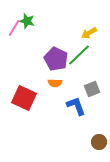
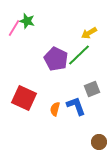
orange semicircle: moved 26 px down; rotated 104 degrees clockwise
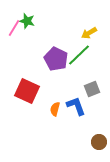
red square: moved 3 px right, 7 px up
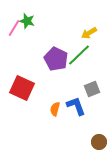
red square: moved 5 px left, 3 px up
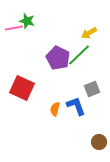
pink line: rotated 48 degrees clockwise
purple pentagon: moved 2 px right, 1 px up
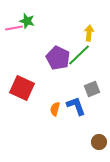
yellow arrow: rotated 126 degrees clockwise
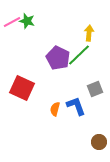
pink line: moved 2 px left, 6 px up; rotated 18 degrees counterclockwise
gray square: moved 3 px right
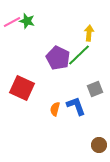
brown circle: moved 3 px down
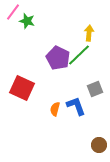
pink line: moved 1 px right, 10 px up; rotated 24 degrees counterclockwise
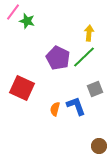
green line: moved 5 px right, 2 px down
brown circle: moved 1 px down
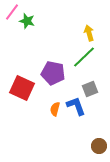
pink line: moved 1 px left
yellow arrow: rotated 21 degrees counterclockwise
purple pentagon: moved 5 px left, 15 px down; rotated 15 degrees counterclockwise
gray square: moved 5 px left
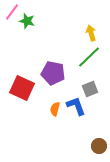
yellow arrow: moved 2 px right
green line: moved 5 px right
